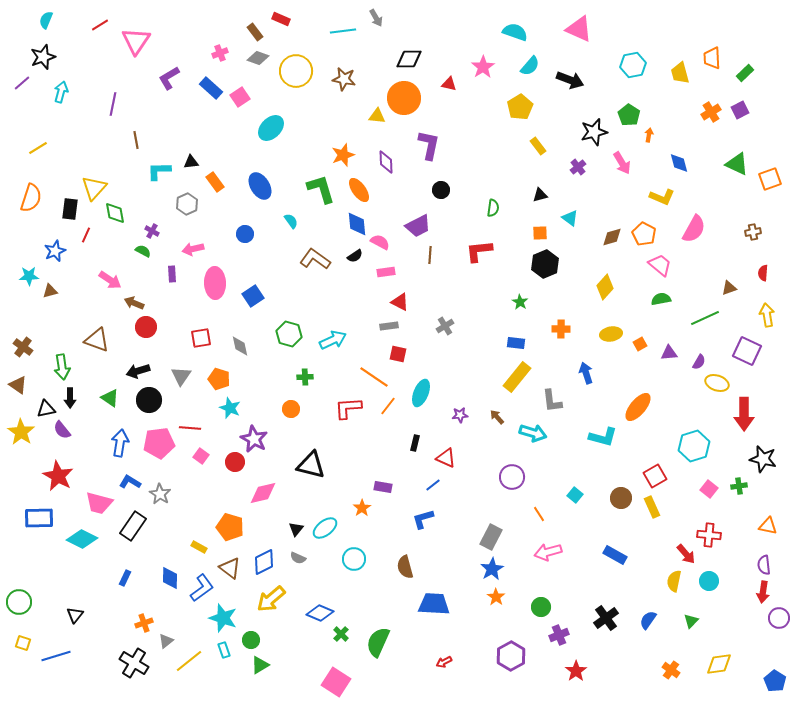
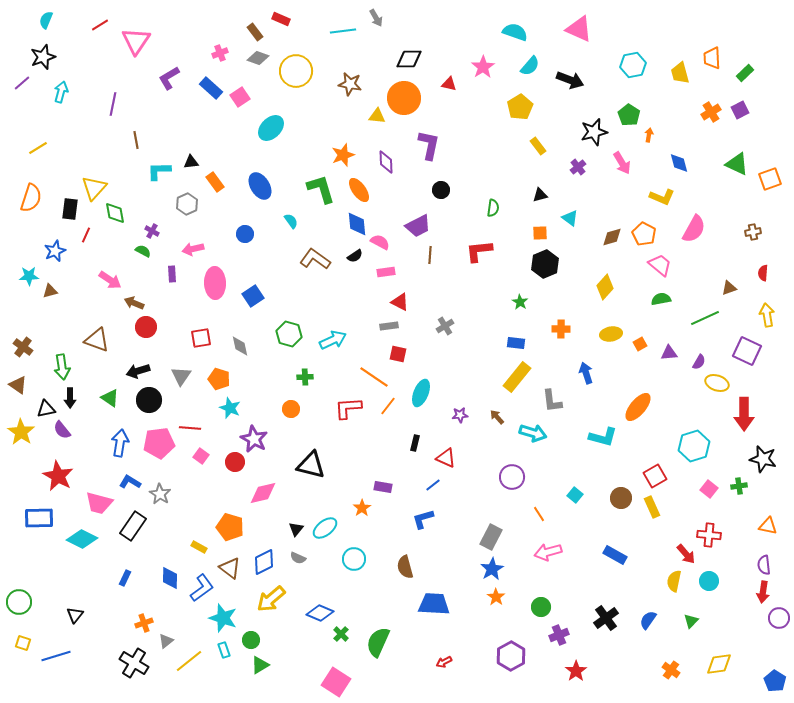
brown star at (344, 79): moved 6 px right, 5 px down
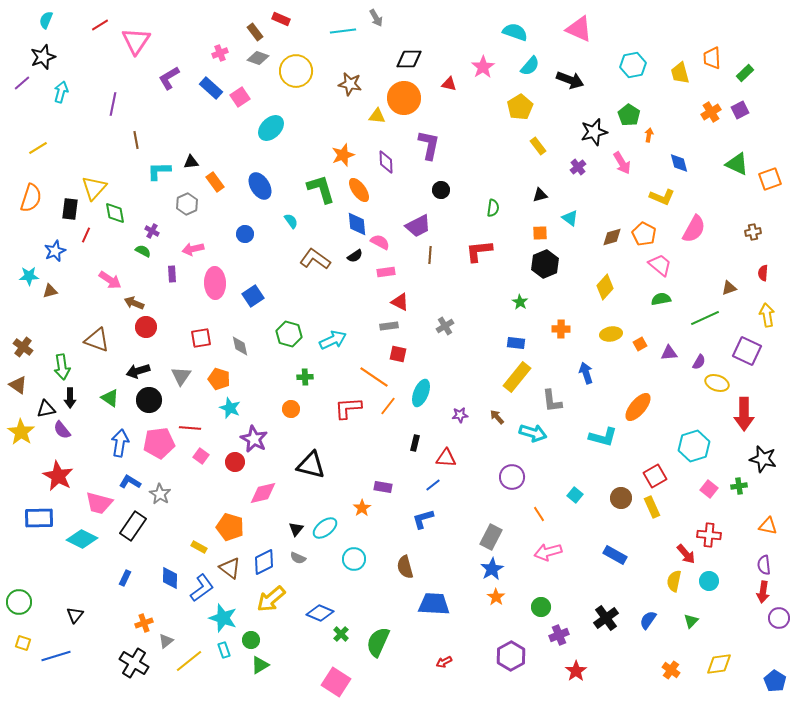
red triangle at (446, 458): rotated 20 degrees counterclockwise
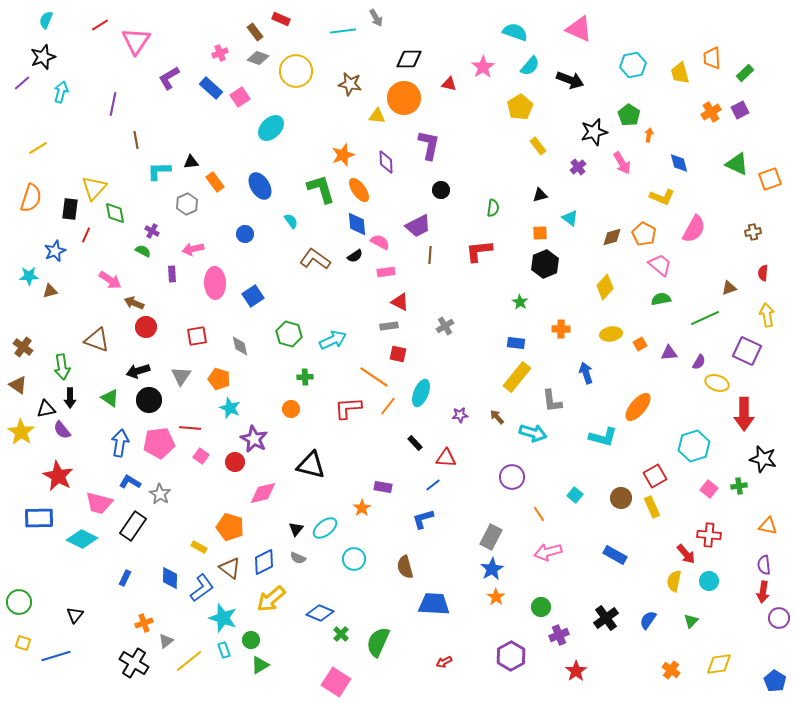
red square at (201, 338): moved 4 px left, 2 px up
black rectangle at (415, 443): rotated 56 degrees counterclockwise
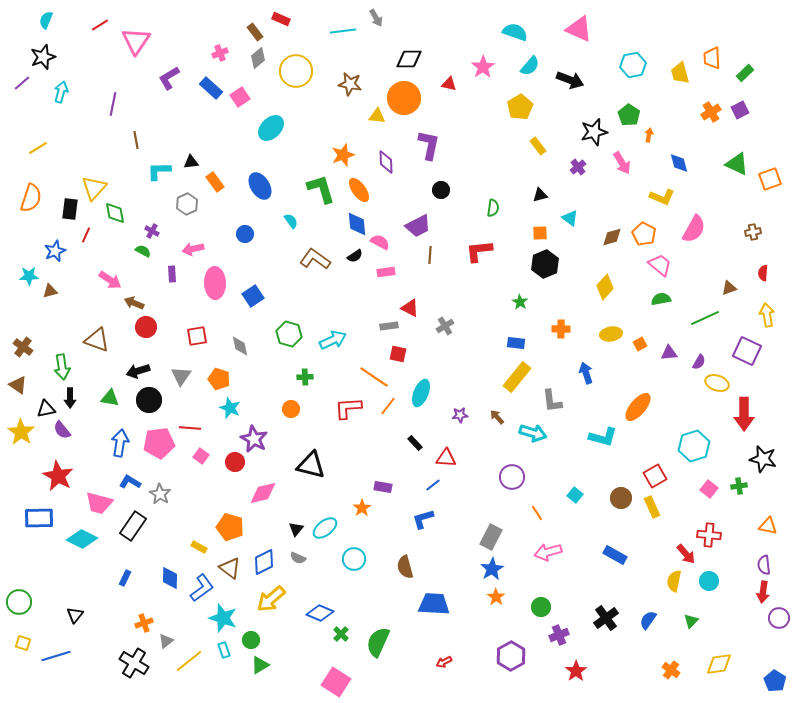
gray diamond at (258, 58): rotated 60 degrees counterclockwise
red triangle at (400, 302): moved 10 px right, 6 px down
green triangle at (110, 398): rotated 24 degrees counterclockwise
orange line at (539, 514): moved 2 px left, 1 px up
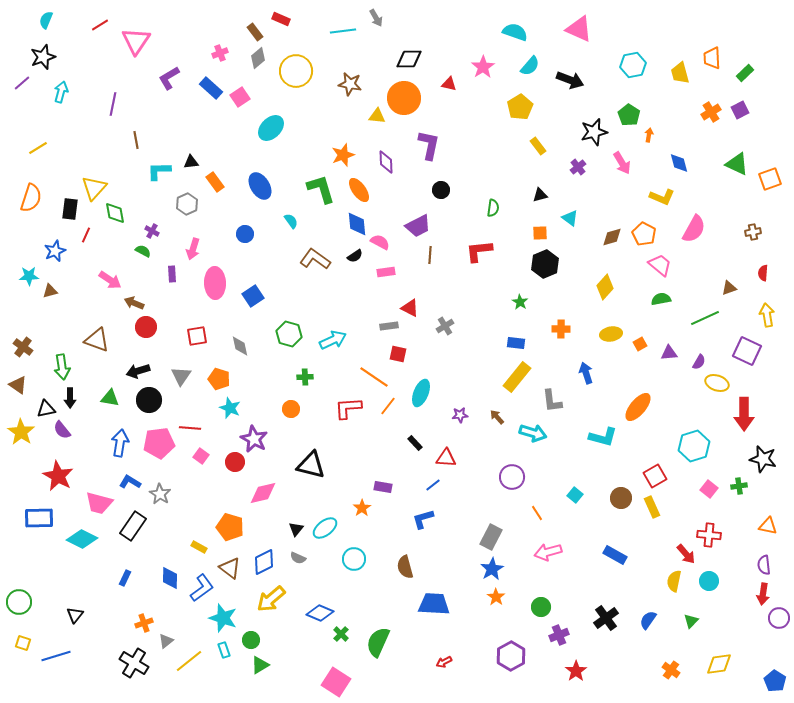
pink arrow at (193, 249): rotated 60 degrees counterclockwise
red arrow at (763, 592): moved 2 px down
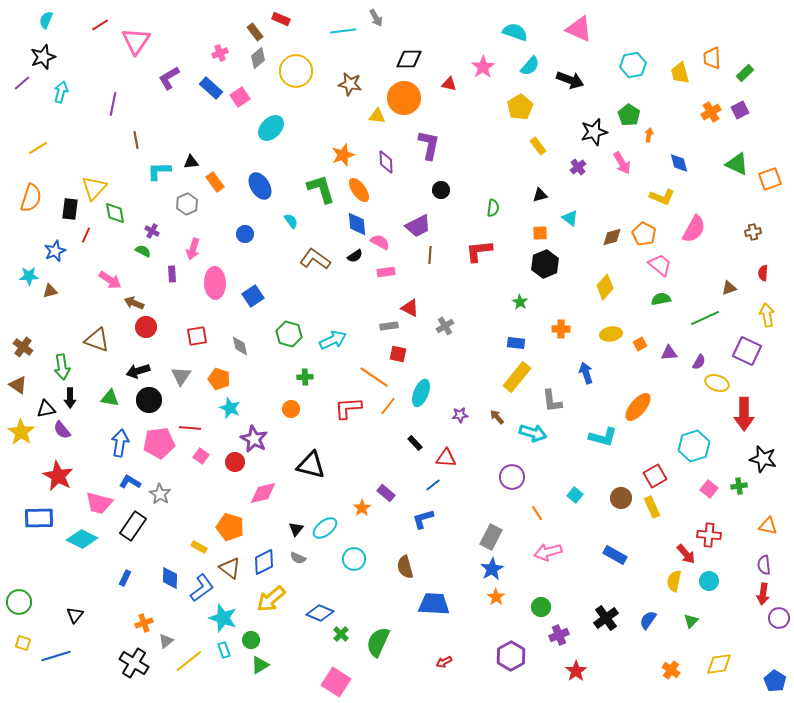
purple rectangle at (383, 487): moved 3 px right, 6 px down; rotated 30 degrees clockwise
